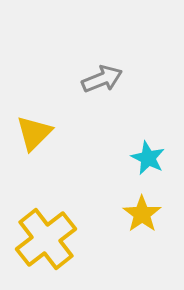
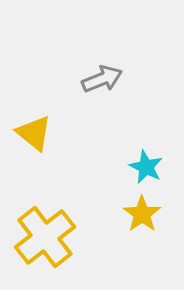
yellow triangle: rotated 36 degrees counterclockwise
cyan star: moved 2 px left, 9 px down
yellow cross: moved 1 px left, 2 px up
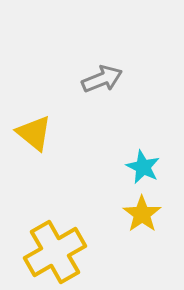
cyan star: moved 3 px left
yellow cross: moved 10 px right, 15 px down; rotated 8 degrees clockwise
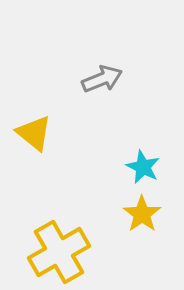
yellow cross: moved 4 px right
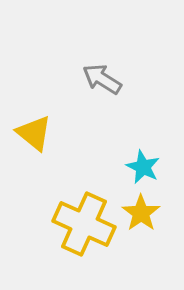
gray arrow: rotated 126 degrees counterclockwise
yellow star: moved 1 px left, 1 px up
yellow cross: moved 25 px right, 28 px up; rotated 36 degrees counterclockwise
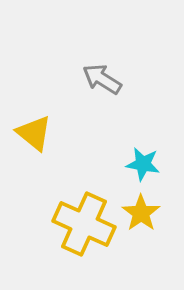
cyan star: moved 3 px up; rotated 16 degrees counterclockwise
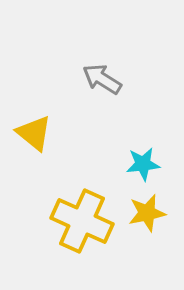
cyan star: rotated 16 degrees counterclockwise
yellow star: moved 6 px right; rotated 24 degrees clockwise
yellow cross: moved 2 px left, 3 px up
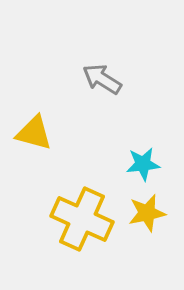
yellow triangle: rotated 24 degrees counterclockwise
yellow cross: moved 2 px up
